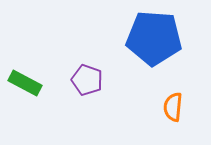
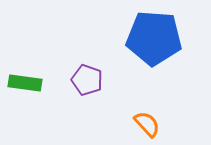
green rectangle: rotated 20 degrees counterclockwise
orange semicircle: moved 26 px left, 17 px down; rotated 132 degrees clockwise
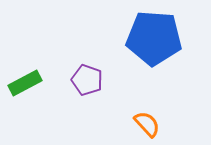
green rectangle: rotated 36 degrees counterclockwise
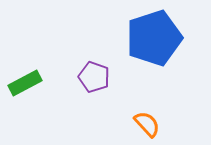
blue pentagon: rotated 22 degrees counterclockwise
purple pentagon: moved 7 px right, 3 px up
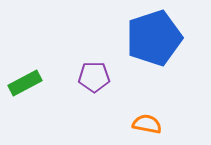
purple pentagon: rotated 20 degrees counterclockwise
orange semicircle: rotated 36 degrees counterclockwise
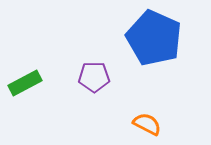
blue pentagon: rotated 30 degrees counterclockwise
orange semicircle: rotated 16 degrees clockwise
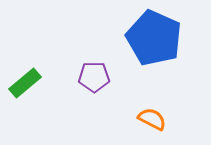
green rectangle: rotated 12 degrees counterclockwise
orange semicircle: moved 5 px right, 5 px up
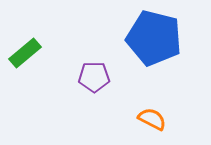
blue pentagon: rotated 10 degrees counterclockwise
green rectangle: moved 30 px up
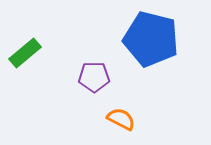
blue pentagon: moved 3 px left, 1 px down
orange semicircle: moved 31 px left
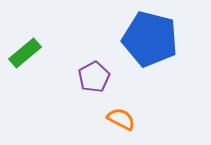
blue pentagon: moved 1 px left
purple pentagon: rotated 28 degrees counterclockwise
